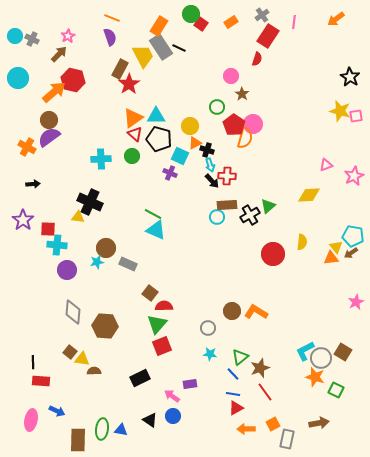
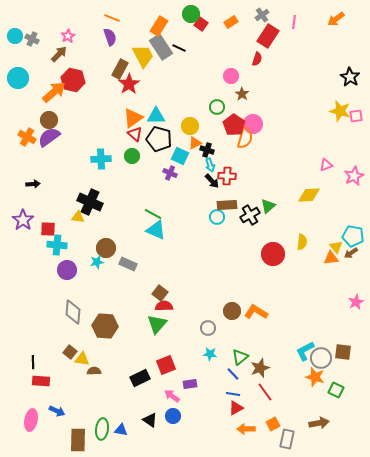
orange cross at (27, 147): moved 10 px up
brown square at (150, 293): moved 10 px right
red square at (162, 346): moved 4 px right, 19 px down
brown square at (343, 352): rotated 24 degrees counterclockwise
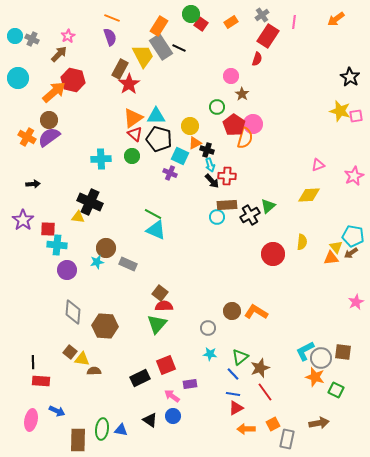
pink triangle at (326, 165): moved 8 px left
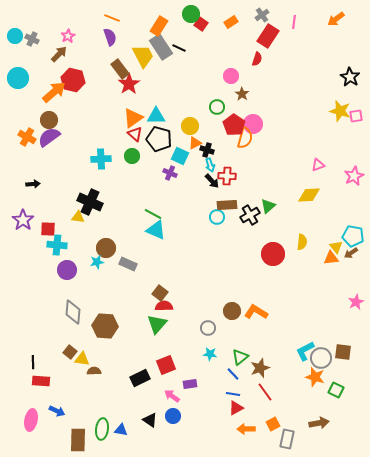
brown rectangle at (120, 69): rotated 66 degrees counterclockwise
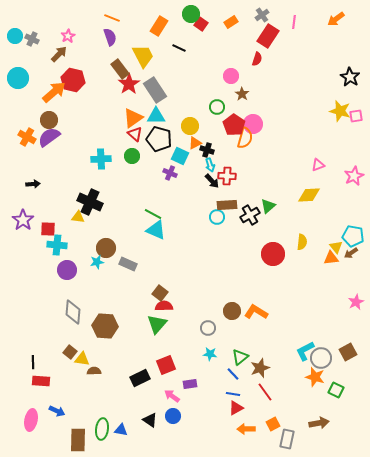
gray rectangle at (161, 47): moved 6 px left, 43 px down
brown square at (343, 352): moved 5 px right; rotated 36 degrees counterclockwise
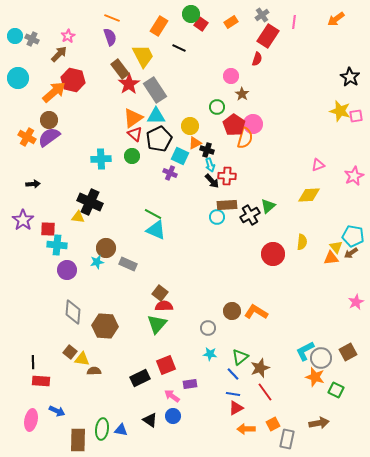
black pentagon at (159, 139): rotated 30 degrees clockwise
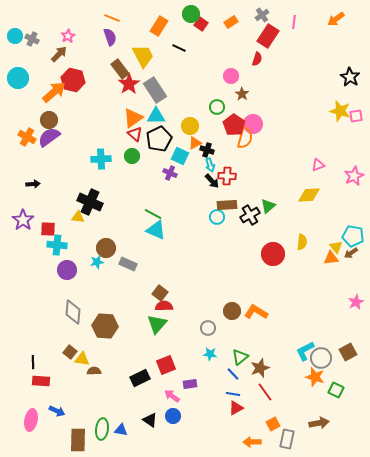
orange arrow at (246, 429): moved 6 px right, 13 px down
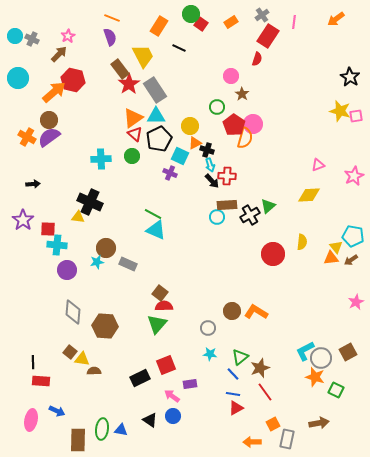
brown arrow at (351, 253): moved 7 px down
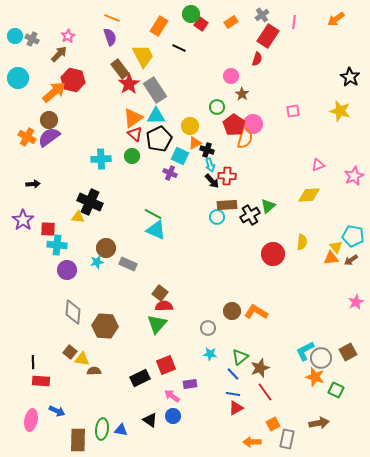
pink square at (356, 116): moved 63 px left, 5 px up
